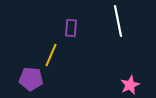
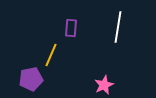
white line: moved 6 px down; rotated 20 degrees clockwise
purple pentagon: rotated 15 degrees counterclockwise
pink star: moved 26 px left
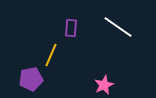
white line: rotated 64 degrees counterclockwise
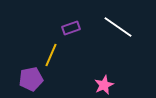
purple rectangle: rotated 66 degrees clockwise
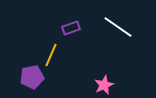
purple pentagon: moved 1 px right, 2 px up
